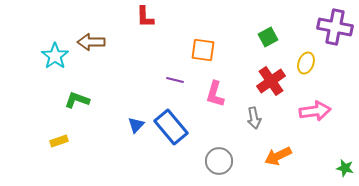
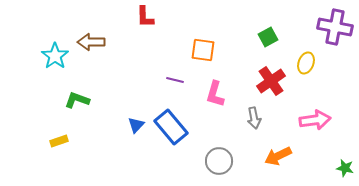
pink arrow: moved 9 px down
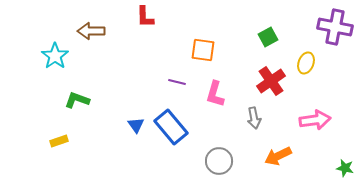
brown arrow: moved 11 px up
purple line: moved 2 px right, 2 px down
blue triangle: rotated 18 degrees counterclockwise
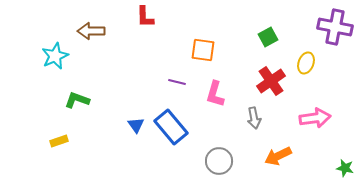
cyan star: rotated 12 degrees clockwise
pink arrow: moved 2 px up
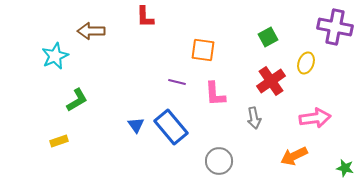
pink L-shape: rotated 20 degrees counterclockwise
green L-shape: rotated 130 degrees clockwise
orange arrow: moved 16 px right
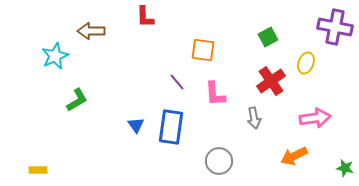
purple line: rotated 36 degrees clockwise
blue rectangle: rotated 48 degrees clockwise
yellow rectangle: moved 21 px left, 29 px down; rotated 18 degrees clockwise
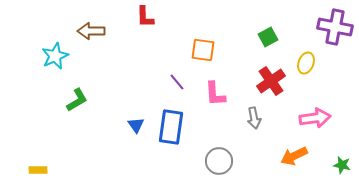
green star: moved 3 px left, 3 px up
